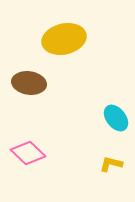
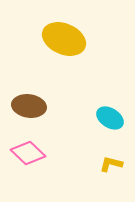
yellow ellipse: rotated 36 degrees clockwise
brown ellipse: moved 23 px down
cyan ellipse: moved 6 px left; rotated 20 degrees counterclockwise
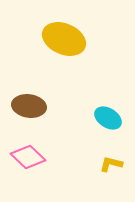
cyan ellipse: moved 2 px left
pink diamond: moved 4 px down
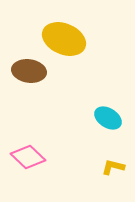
brown ellipse: moved 35 px up
yellow L-shape: moved 2 px right, 3 px down
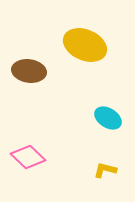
yellow ellipse: moved 21 px right, 6 px down
yellow L-shape: moved 8 px left, 3 px down
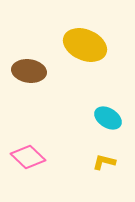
yellow L-shape: moved 1 px left, 8 px up
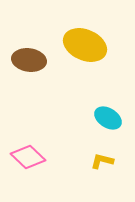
brown ellipse: moved 11 px up
yellow L-shape: moved 2 px left, 1 px up
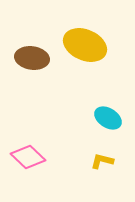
brown ellipse: moved 3 px right, 2 px up
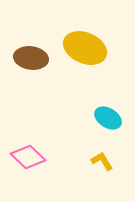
yellow ellipse: moved 3 px down
brown ellipse: moved 1 px left
yellow L-shape: rotated 45 degrees clockwise
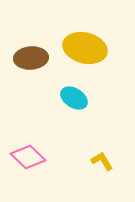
yellow ellipse: rotated 9 degrees counterclockwise
brown ellipse: rotated 12 degrees counterclockwise
cyan ellipse: moved 34 px left, 20 px up
